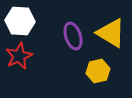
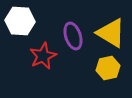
red star: moved 24 px right
yellow hexagon: moved 10 px right, 3 px up
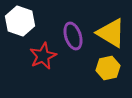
white hexagon: rotated 16 degrees clockwise
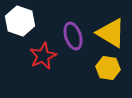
yellow hexagon: rotated 20 degrees clockwise
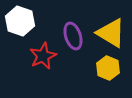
yellow hexagon: rotated 15 degrees clockwise
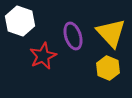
yellow triangle: rotated 16 degrees clockwise
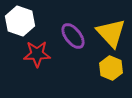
purple ellipse: rotated 20 degrees counterclockwise
red star: moved 6 px left, 2 px up; rotated 24 degrees clockwise
yellow hexagon: moved 3 px right
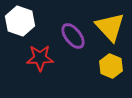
yellow triangle: moved 1 px left, 6 px up
red star: moved 3 px right, 4 px down
yellow hexagon: moved 2 px up
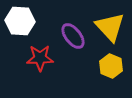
white hexagon: rotated 16 degrees counterclockwise
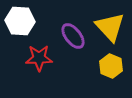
red star: moved 1 px left
